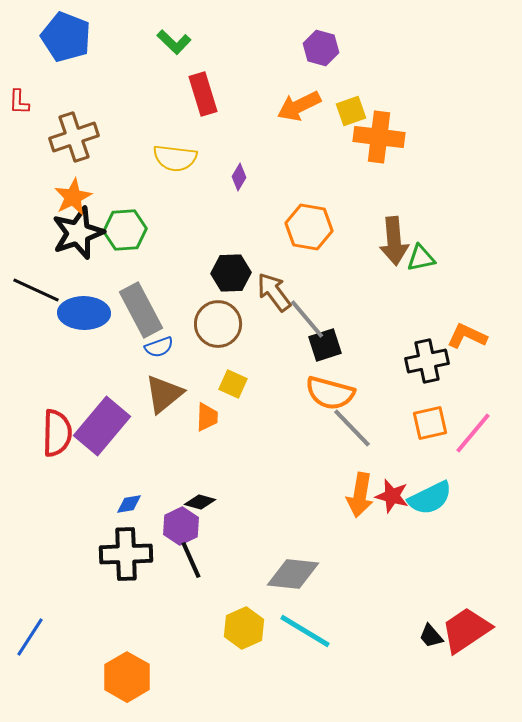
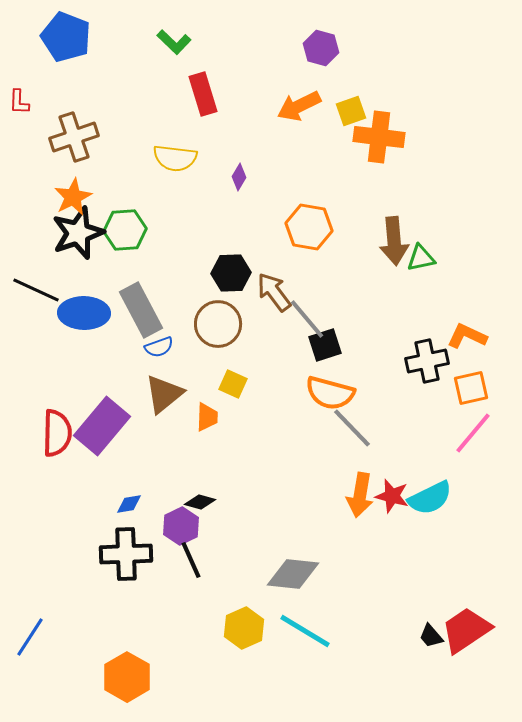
orange square at (430, 423): moved 41 px right, 35 px up
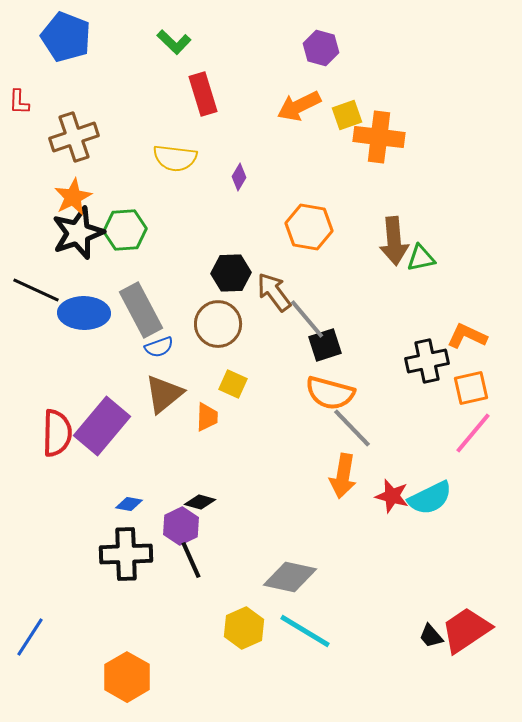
yellow square at (351, 111): moved 4 px left, 4 px down
orange arrow at (360, 495): moved 17 px left, 19 px up
blue diamond at (129, 504): rotated 20 degrees clockwise
gray diamond at (293, 574): moved 3 px left, 3 px down; rotated 6 degrees clockwise
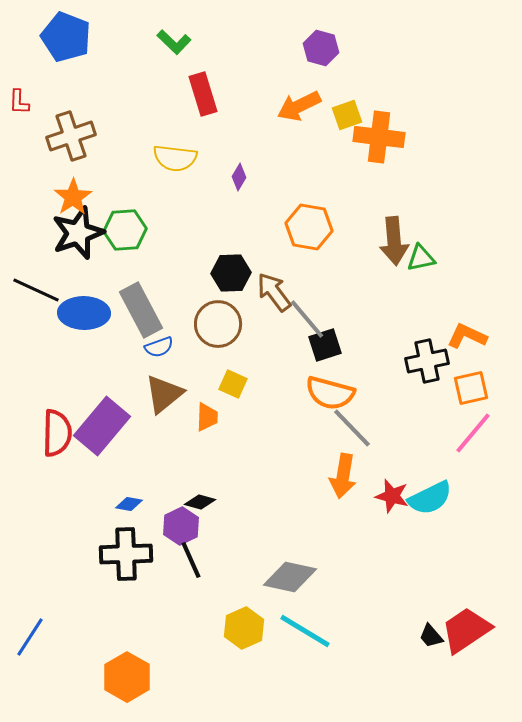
brown cross at (74, 137): moved 3 px left, 1 px up
orange star at (73, 197): rotated 6 degrees counterclockwise
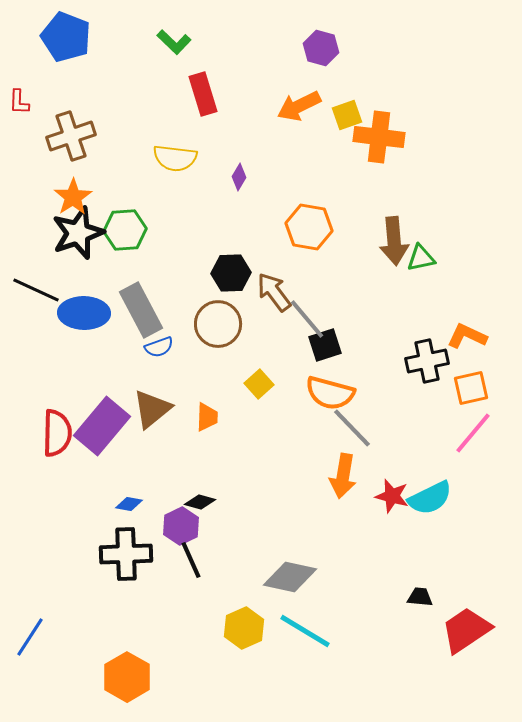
yellow square at (233, 384): moved 26 px right; rotated 24 degrees clockwise
brown triangle at (164, 394): moved 12 px left, 15 px down
black trapezoid at (431, 636): moved 11 px left, 39 px up; rotated 136 degrees clockwise
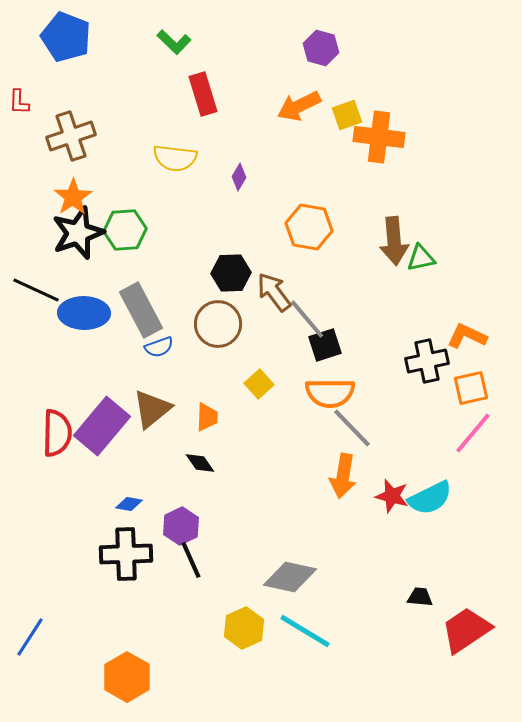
orange semicircle at (330, 393): rotated 15 degrees counterclockwise
black diamond at (200, 502): moved 39 px up; rotated 40 degrees clockwise
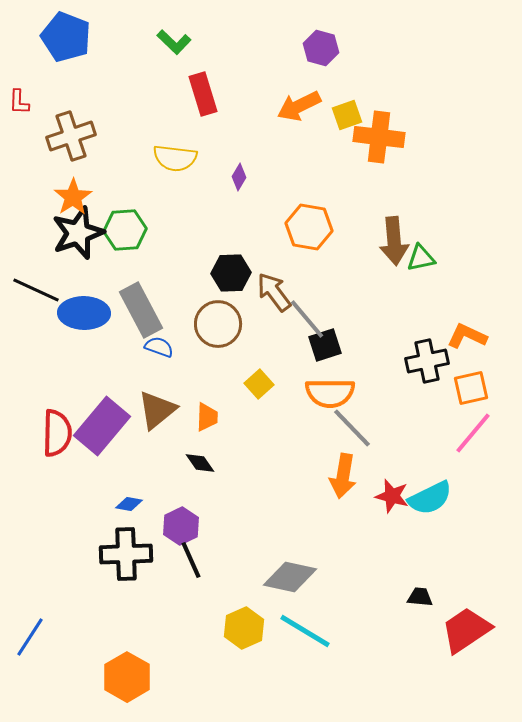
blue semicircle at (159, 347): rotated 140 degrees counterclockwise
brown triangle at (152, 409): moved 5 px right, 1 px down
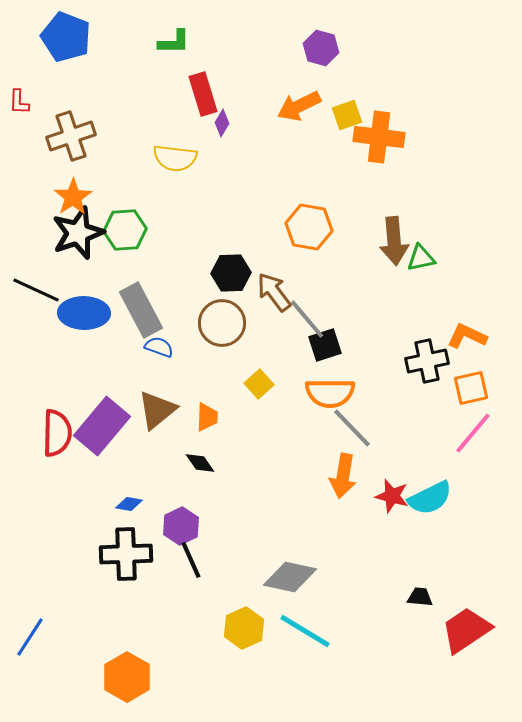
green L-shape at (174, 42): rotated 44 degrees counterclockwise
purple diamond at (239, 177): moved 17 px left, 54 px up
brown circle at (218, 324): moved 4 px right, 1 px up
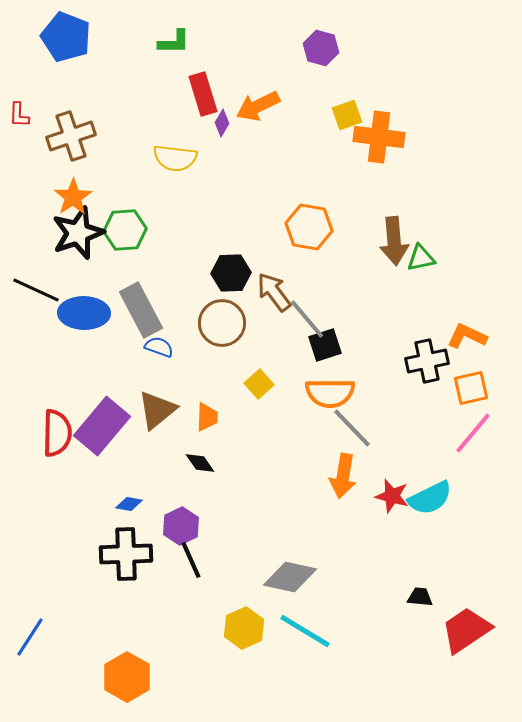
red L-shape at (19, 102): moved 13 px down
orange arrow at (299, 106): moved 41 px left
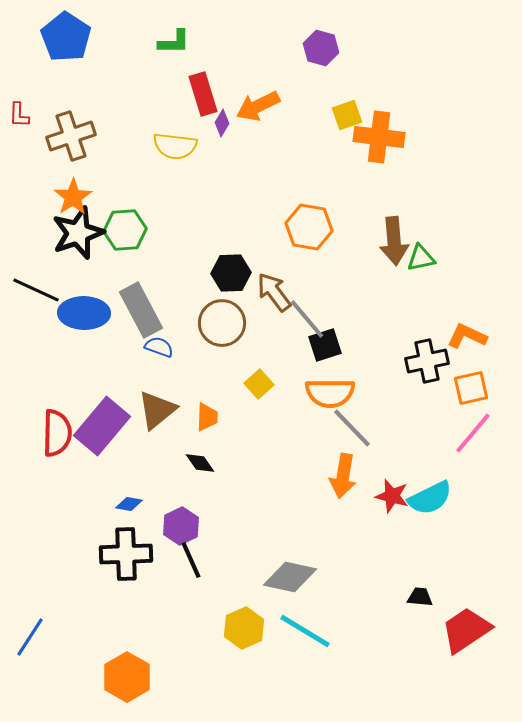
blue pentagon at (66, 37): rotated 12 degrees clockwise
yellow semicircle at (175, 158): moved 12 px up
